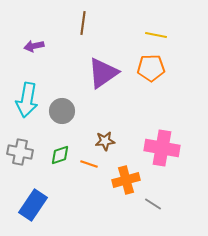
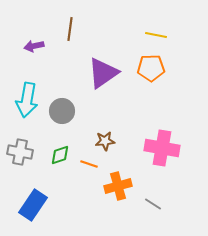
brown line: moved 13 px left, 6 px down
orange cross: moved 8 px left, 6 px down
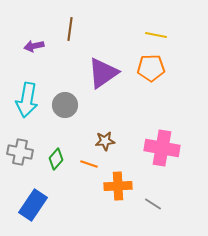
gray circle: moved 3 px right, 6 px up
green diamond: moved 4 px left, 4 px down; rotated 30 degrees counterclockwise
orange cross: rotated 12 degrees clockwise
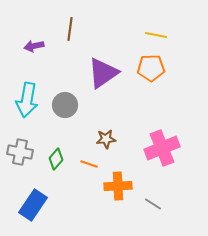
brown star: moved 1 px right, 2 px up
pink cross: rotated 32 degrees counterclockwise
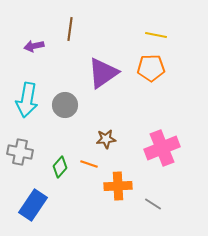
green diamond: moved 4 px right, 8 px down
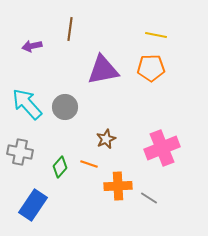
purple arrow: moved 2 px left
purple triangle: moved 3 px up; rotated 24 degrees clockwise
cyan arrow: moved 4 px down; rotated 128 degrees clockwise
gray circle: moved 2 px down
brown star: rotated 18 degrees counterclockwise
gray line: moved 4 px left, 6 px up
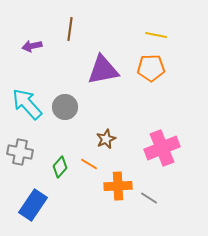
orange line: rotated 12 degrees clockwise
